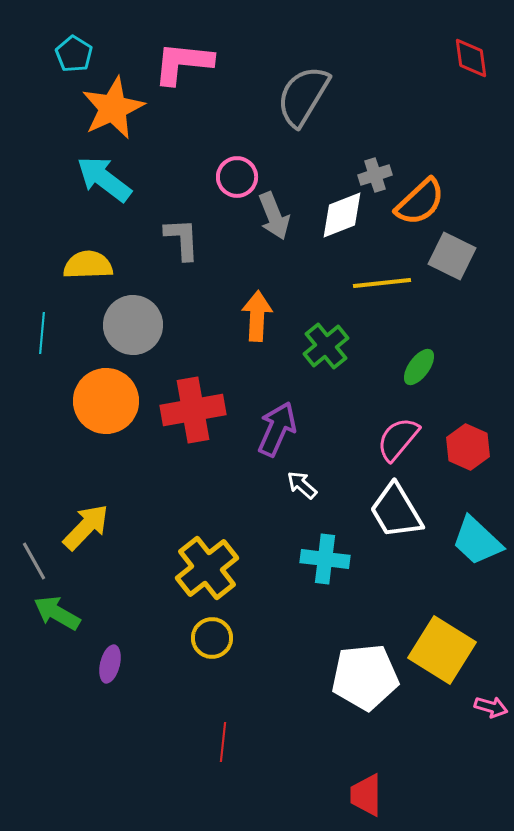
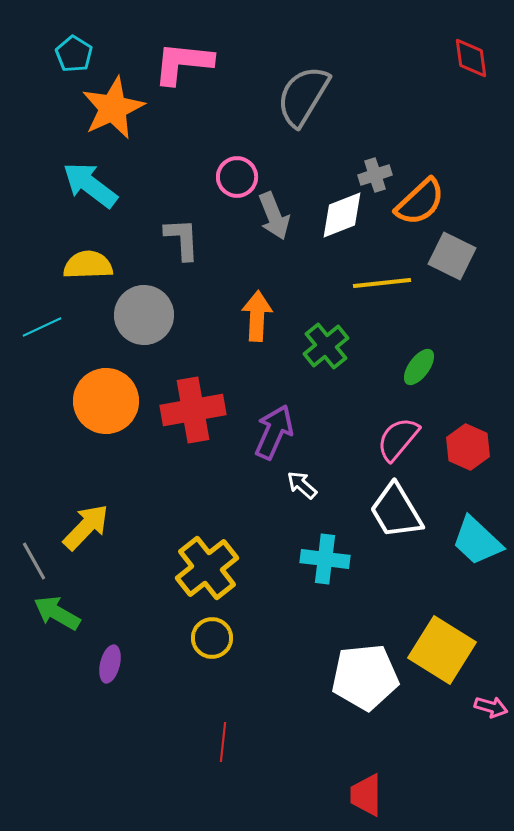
cyan arrow: moved 14 px left, 6 px down
gray circle: moved 11 px right, 10 px up
cyan line: moved 6 px up; rotated 60 degrees clockwise
purple arrow: moved 3 px left, 3 px down
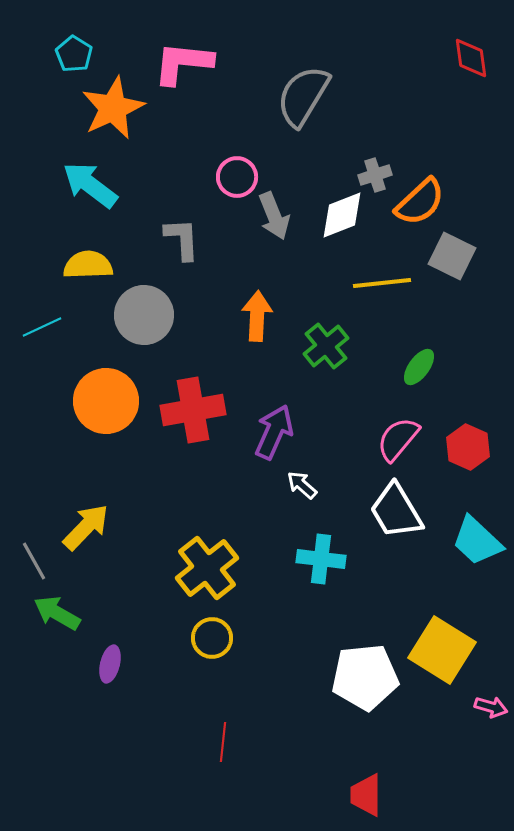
cyan cross: moved 4 px left
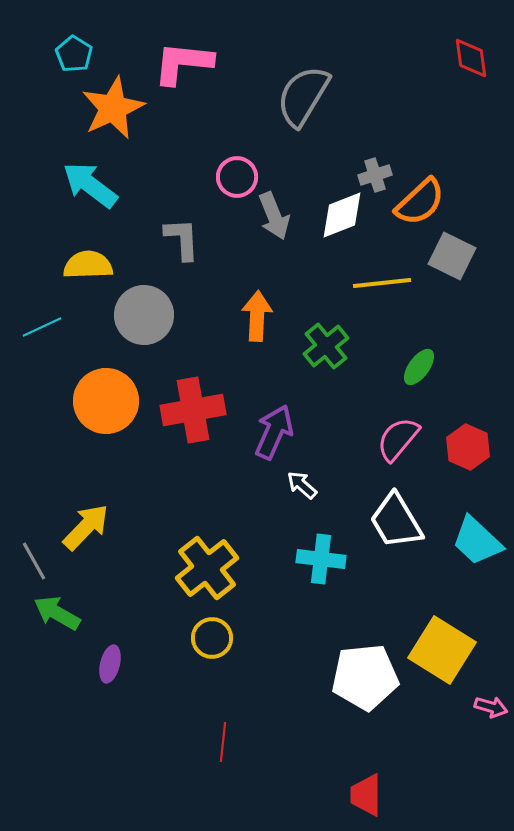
white trapezoid: moved 10 px down
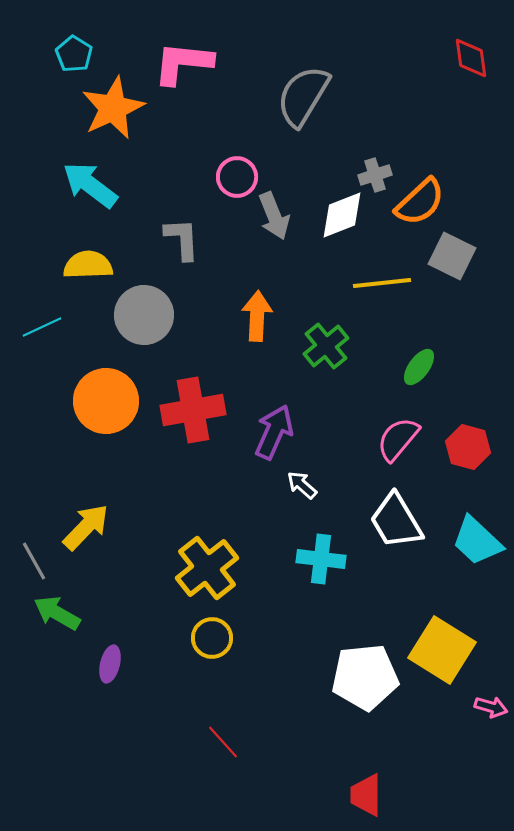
red hexagon: rotated 9 degrees counterclockwise
red line: rotated 48 degrees counterclockwise
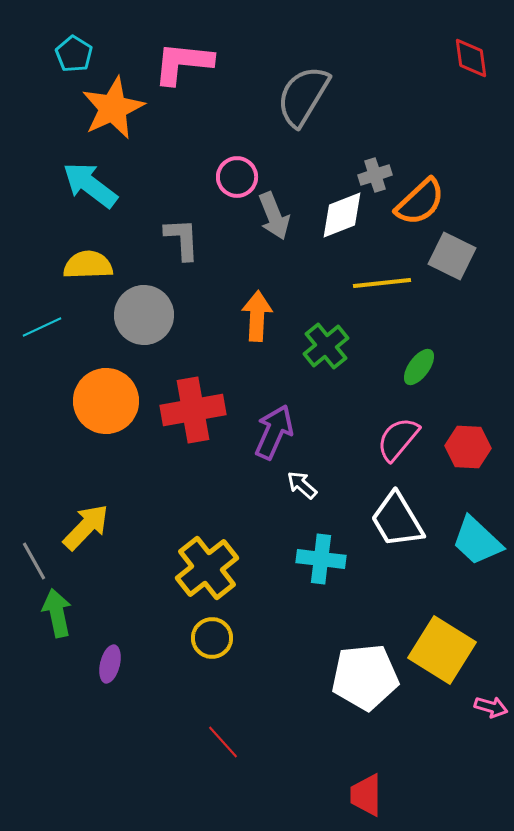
red hexagon: rotated 12 degrees counterclockwise
white trapezoid: moved 1 px right, 1 px up
green arrow: rotated 48 degrees clockwise
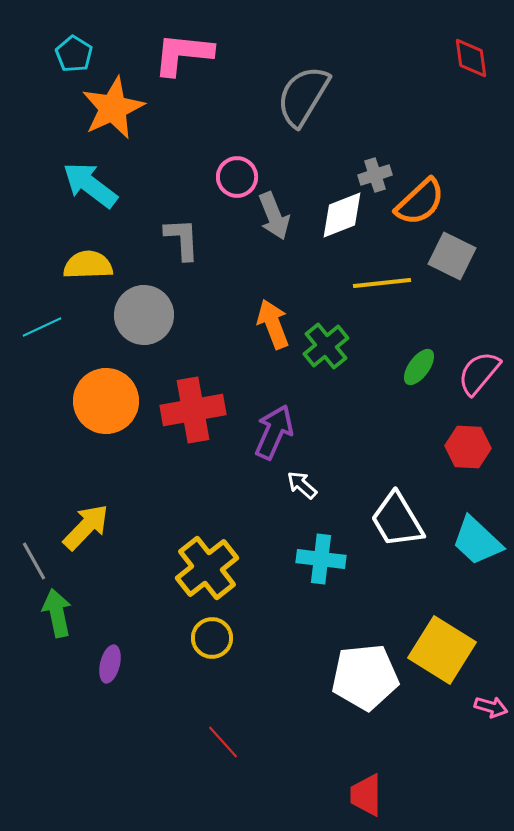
pink L-shape: moved 9 px up
orange arrow: moved 16 px right, 8 px down; rotated 24 degrees counterclockwise
pink semicircle: moved 81 px right, 66 px up
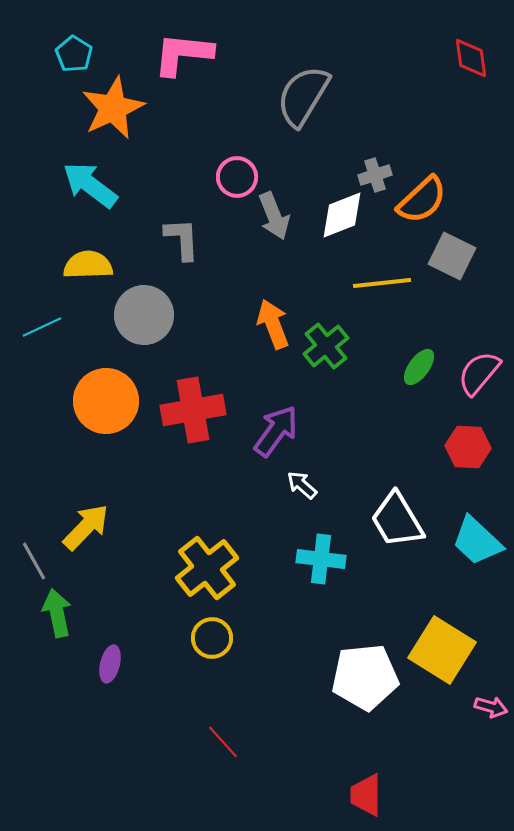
orange semicircle: moved 2 px right, 2 px up
purple arrow: moved 2 px right, 1 px up; rotated 12 degrees clockwise
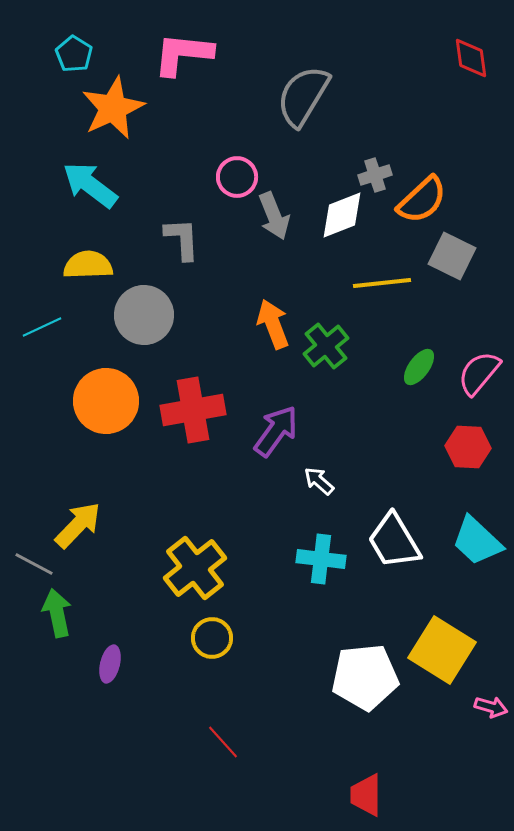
white arrow: moved 17 px right, 4 px up
white trapezoid: moved 3 px left, 21 px down
yellow arrow: moved 8 px left, 2 px up
gray line: moved 3 px down; rotated 33 degrees counterclockwise
yellow cross: moved 12 px left
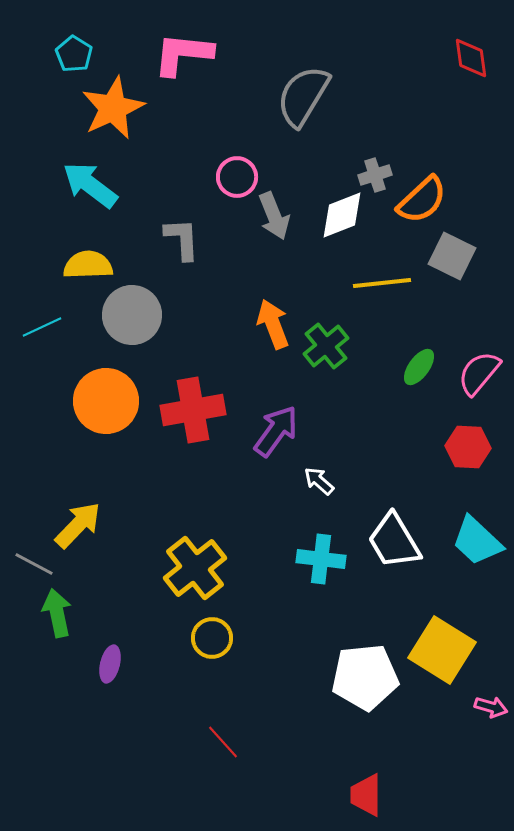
gray circle: moved 12 px left
